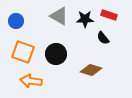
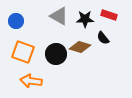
brown diamond: moved 11 px left, 23 px up
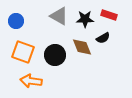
black semicircle: rotated 80 degrees counterclockwise
brown diamond: moved 2 px right; rotated 50 degrees clockwise
black circle: moved 1 px left, 1 px down
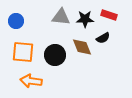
gray triangle: moved 2 px right, 1 px down; rotated 24 degrees counterclockwise
orange square: rotated 15 degrees counterclockwise
